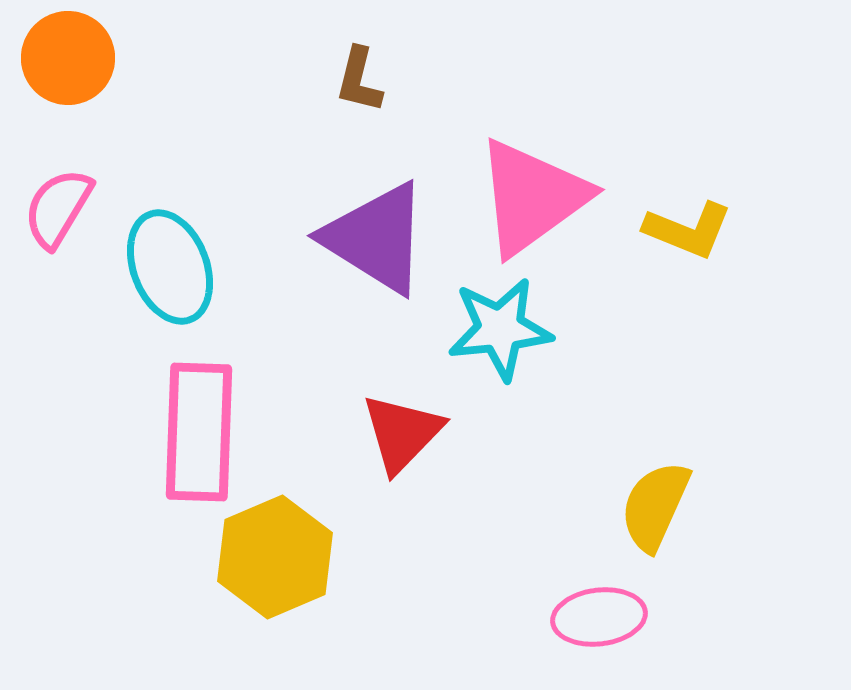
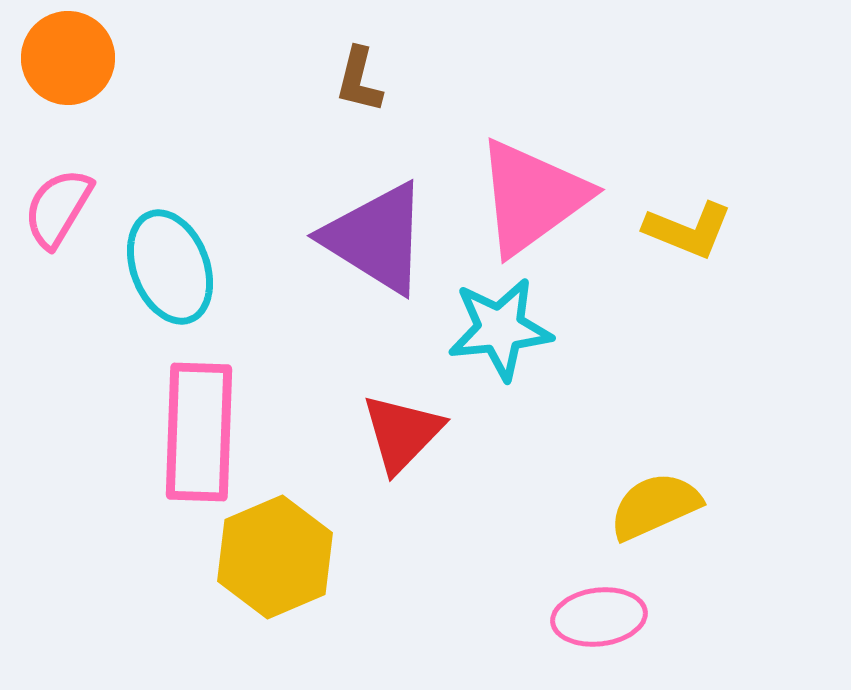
yellow semicircle: rotated 42 degrees clockwise
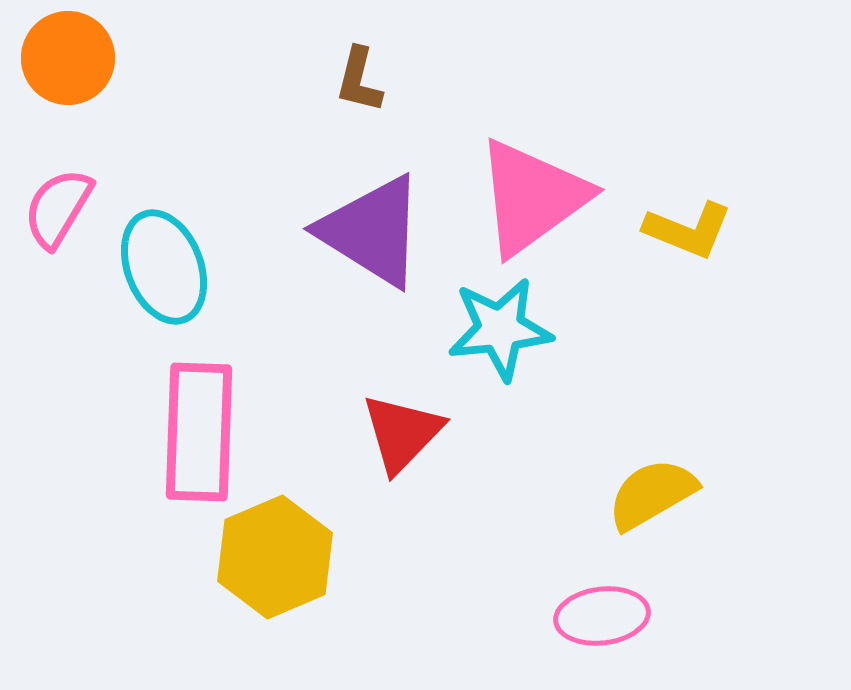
purple triangle: moved 4 px left, 7 px up
cyan ellipse: moved 6 px left
yellow semicircle: moved 3 px left, 12 px up; rotated 6 degrees counterclockwise
pink ellipse: moved 3 px right, 1 px up
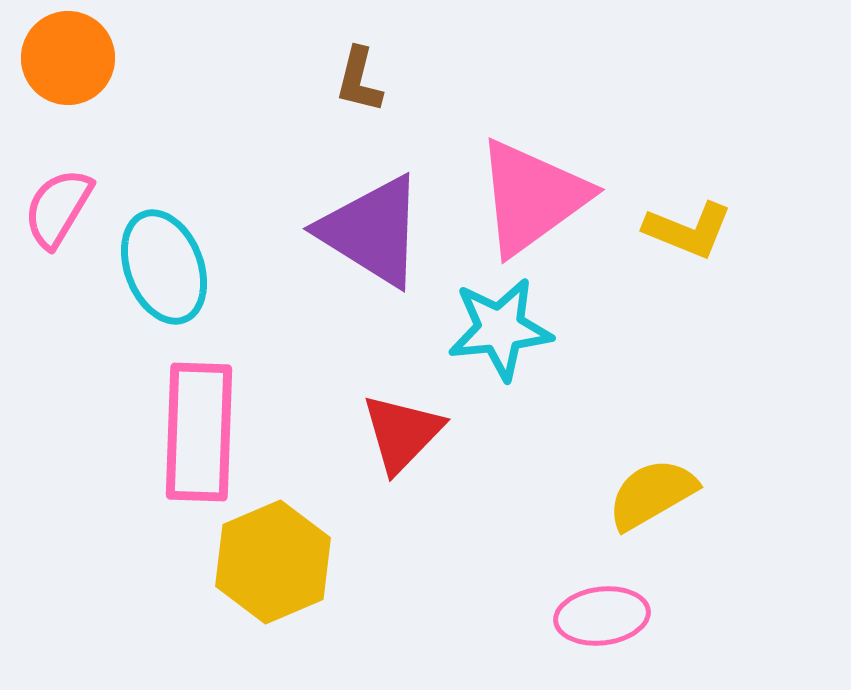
yellow hexagon: moved 2 px left, 5 px down
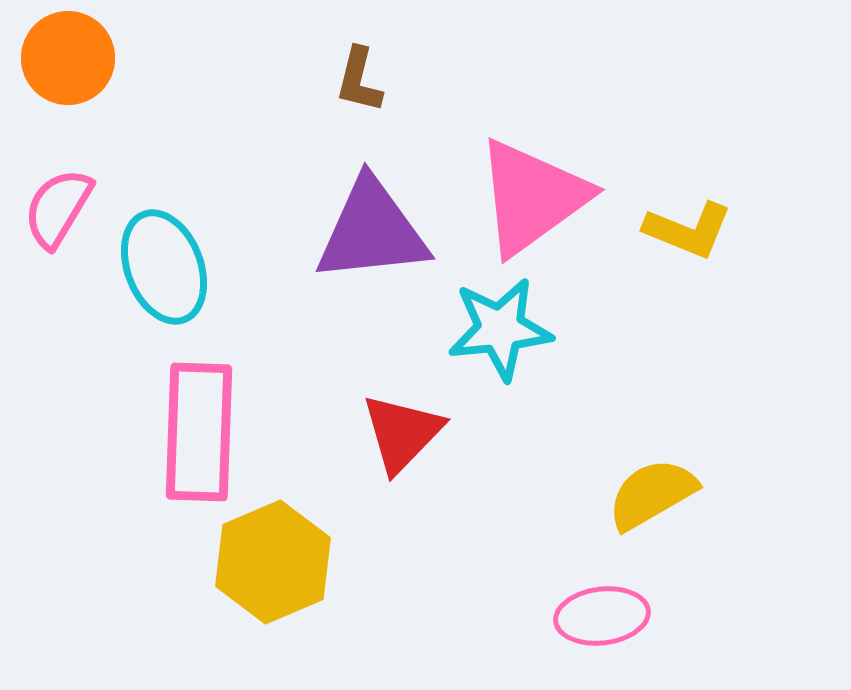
purple triangle: rotated 38 degrees counterclockwise
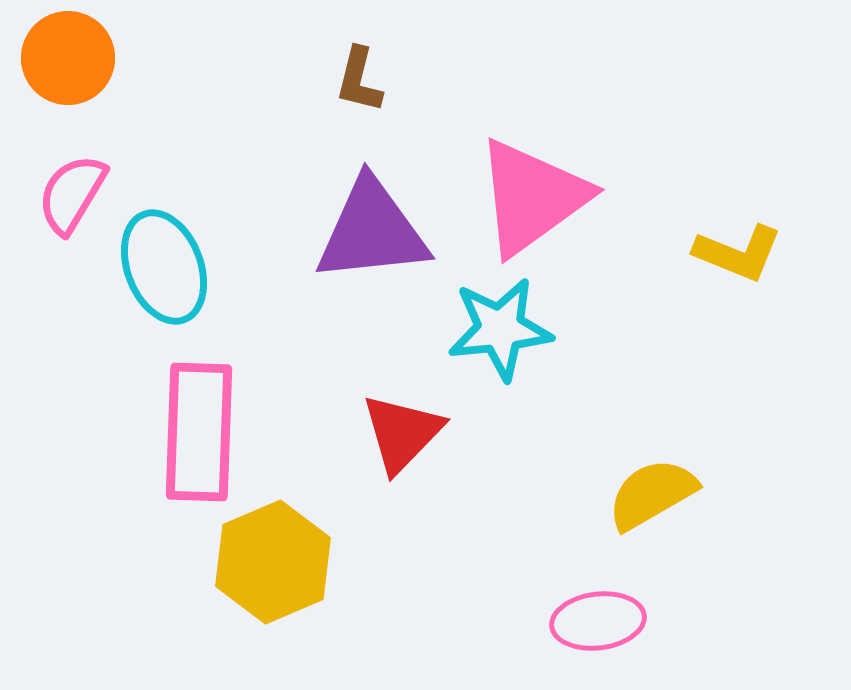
pink semicircle: moved 14 px right, 14 px up
yellow L-shape: moved 50 px right, 23 px down
pink ellipse: moved 4 px left, 5 px down
